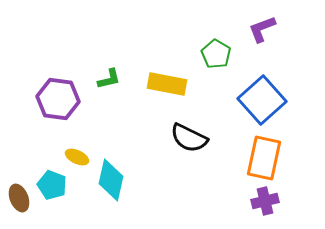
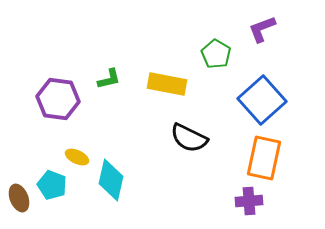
purple cross: moved 16 px left; rotated 8 degrees clockwise
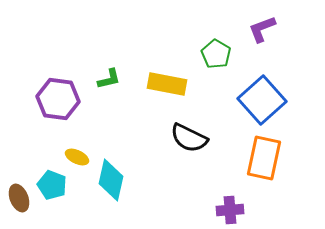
purple cross: moved 19 px left, 9 px down
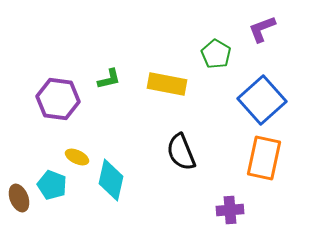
black semicircle: moved 8 px left, 14 px down; rotated 42 degrees clockwise
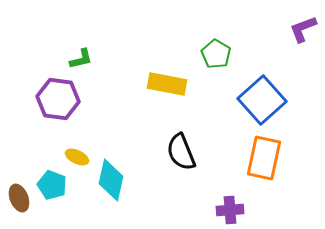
purple L-shape: moved 41 px right
green L-shape: moved 28 px left, 20 px up
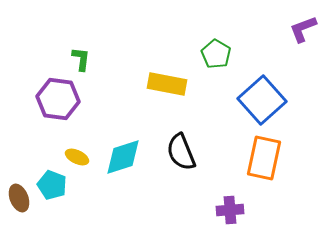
green L-shape: rotated 70 degrees counterclockwise
cyan diamond: moved 12 px right, 23 px up; rotated 60 degrees clockwise
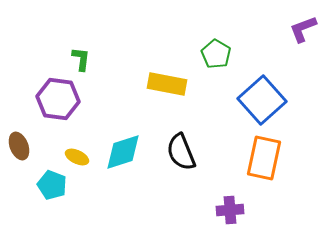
cyan diamond: moved 5 px up
brown ellipse: moved 52 px up
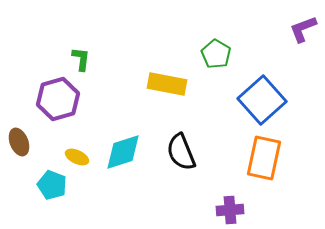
purple hexagon: rotated 24 degrees counterclockwise
brown ellipse: moved 4 px up
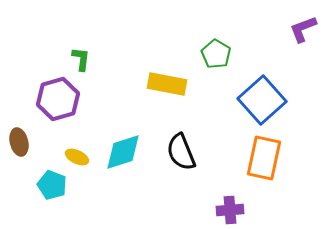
brown ellipse: rotated 8 degrees clockwise
